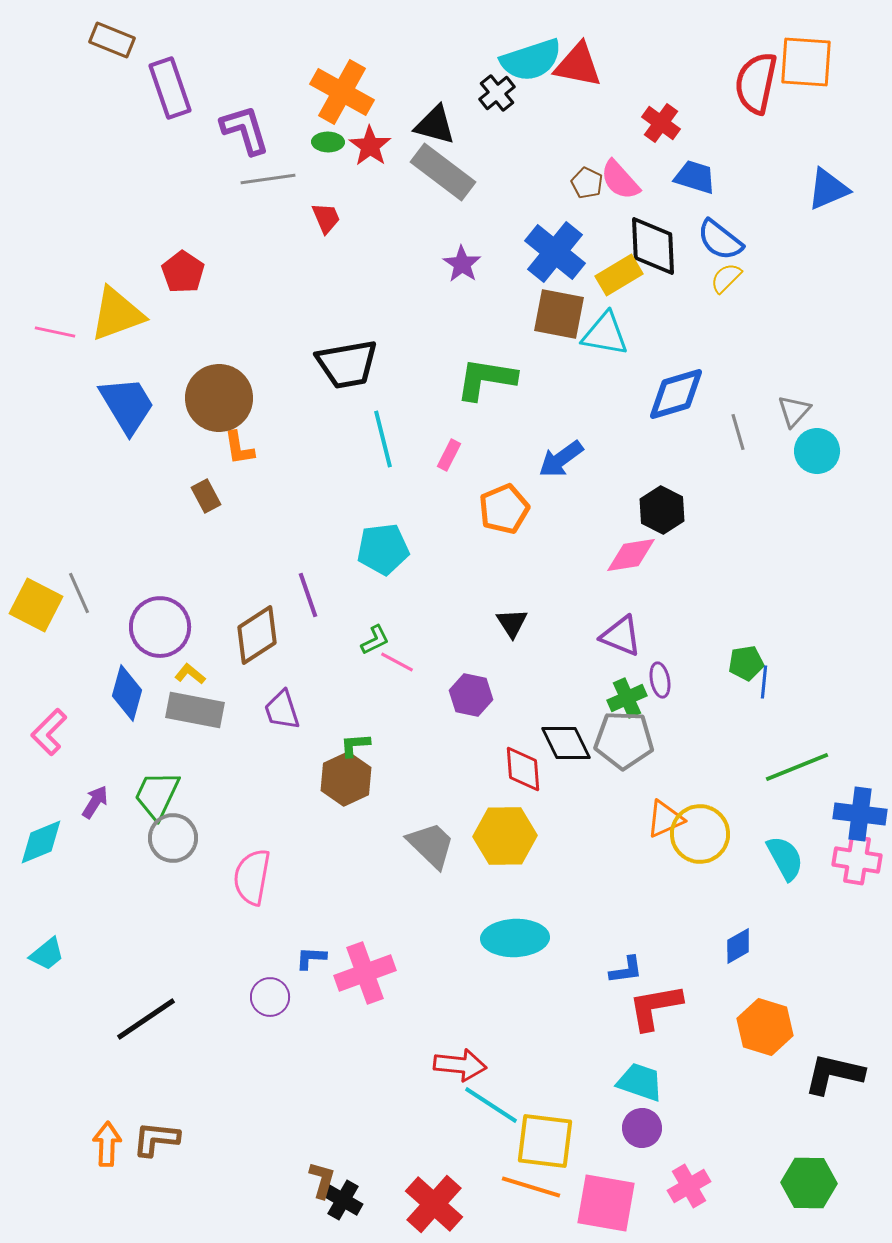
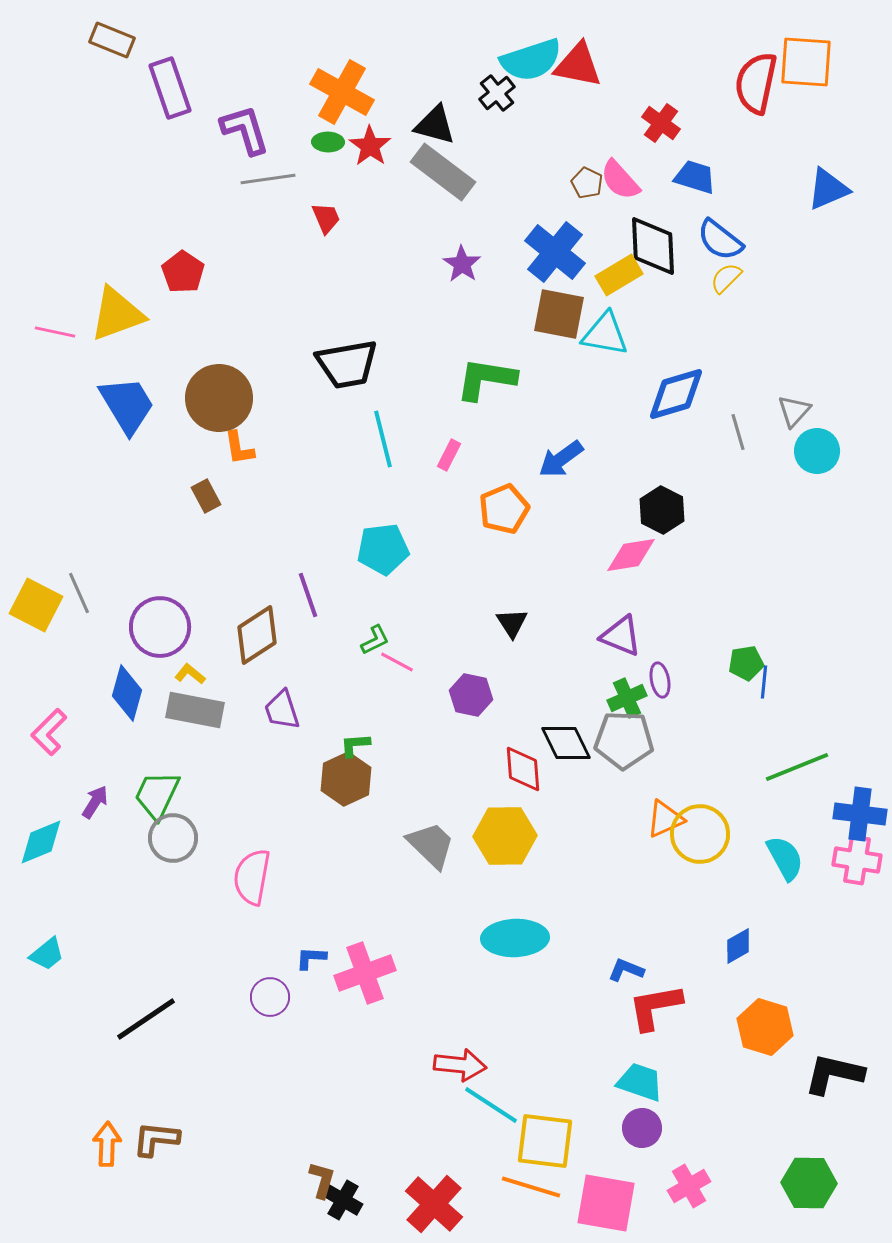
blue L-shape at (626, 970): rotated 150 degrees counterclockwise
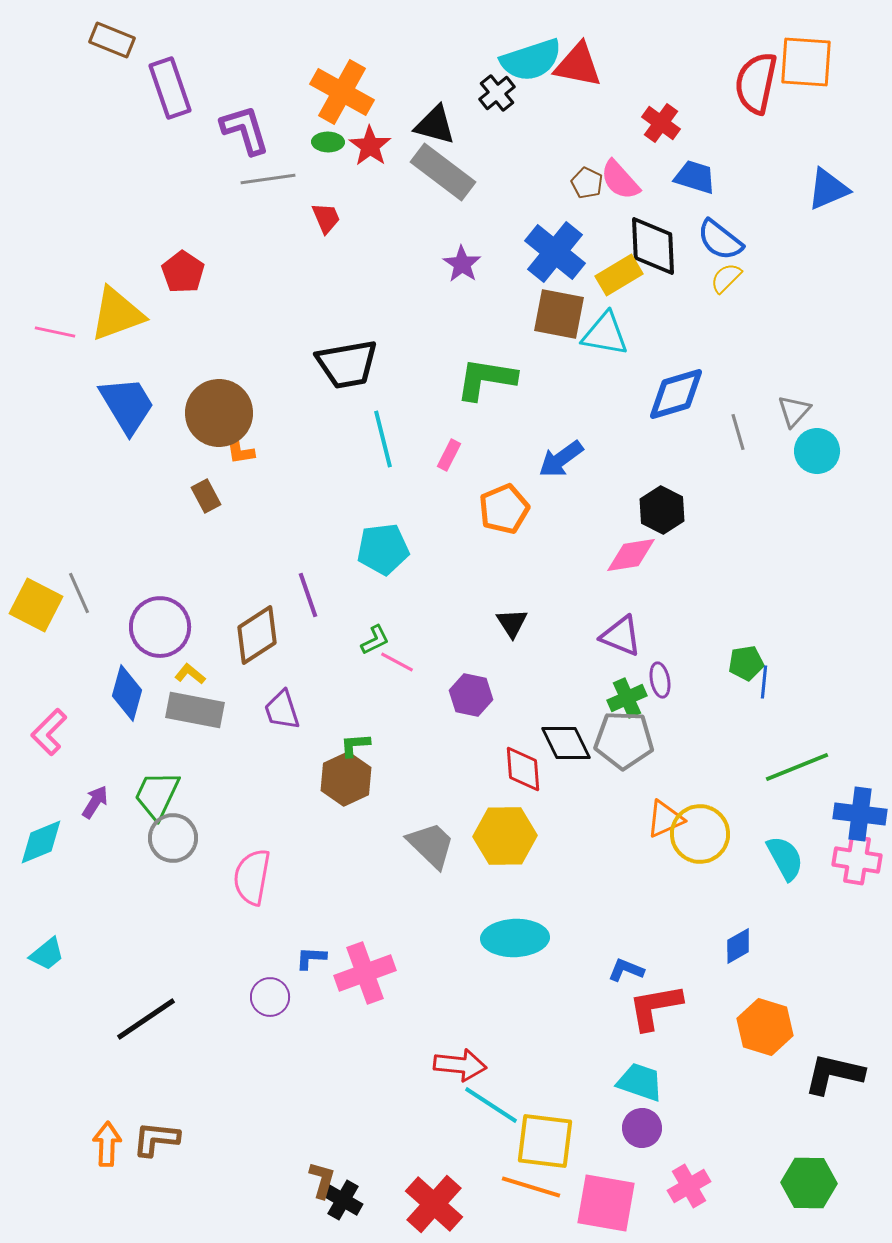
brown circle at (219, 398): moved 15 px down
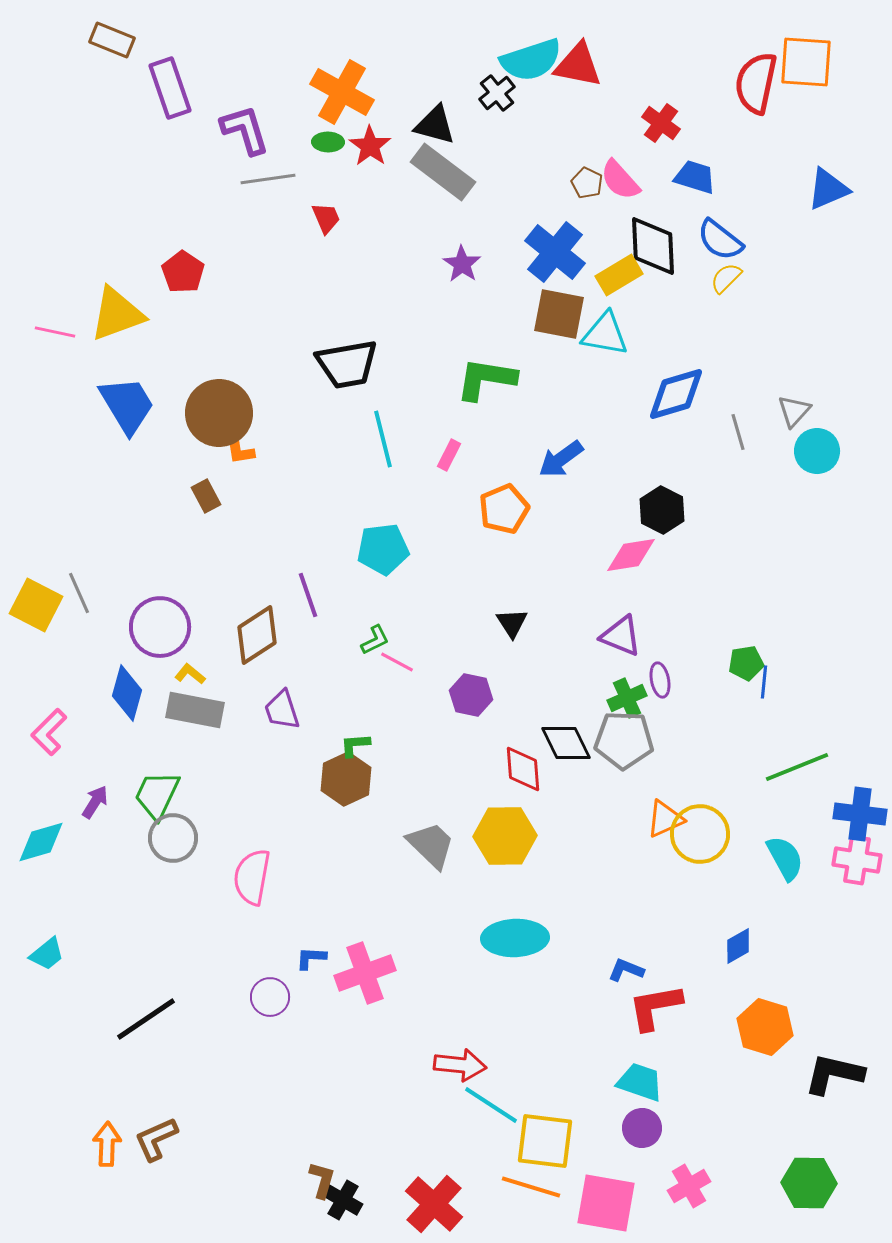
cyan diamond at (41, 842): rotated 6 degrees clockwise
brown L-shape at (156, 1139): rotated 30 degrees counterclockwise
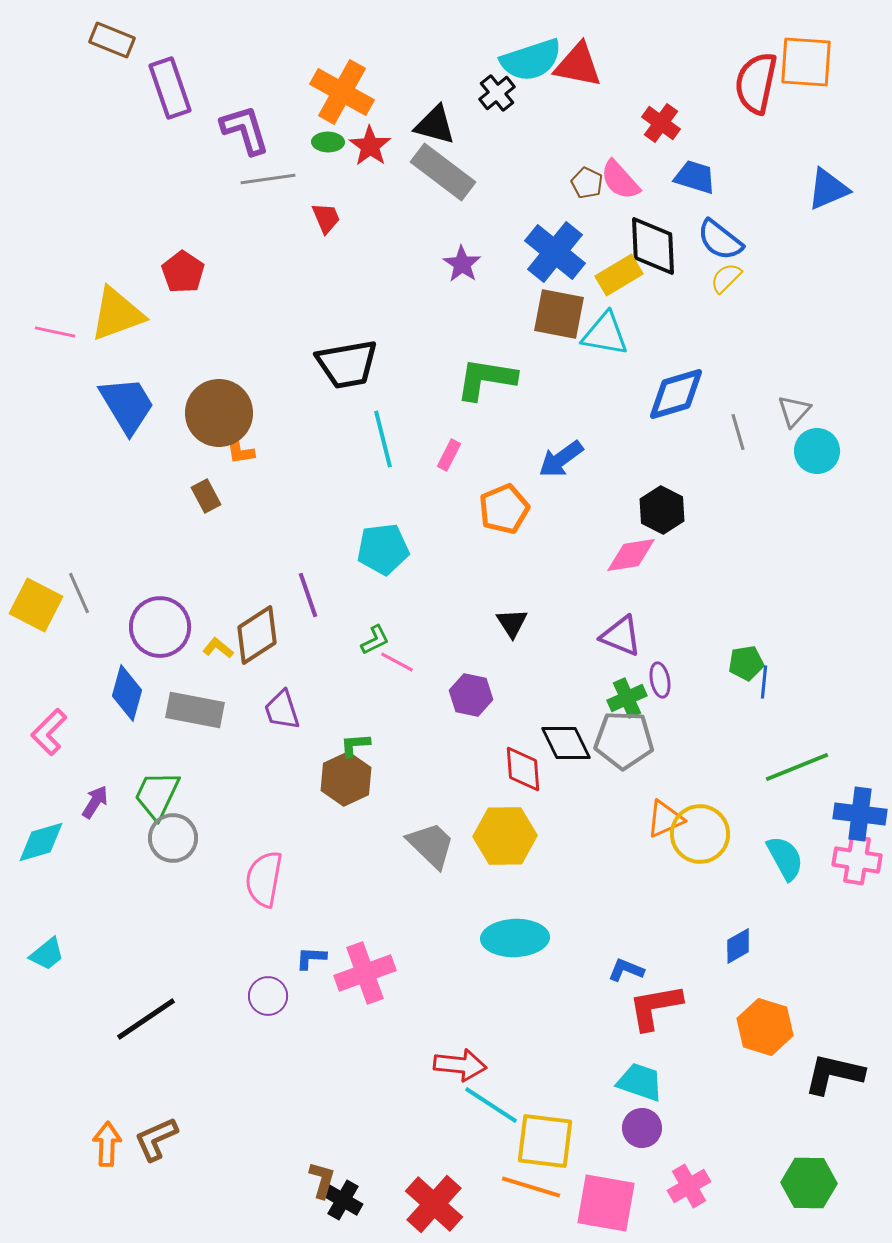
yellow L-shape at (190, 674): moved 28 px right, 26 px up
pink semicircle at (252, 877): moved 12 px right, 2 px down
purple circle at (270, 997): moved 2 px left, 1 px up
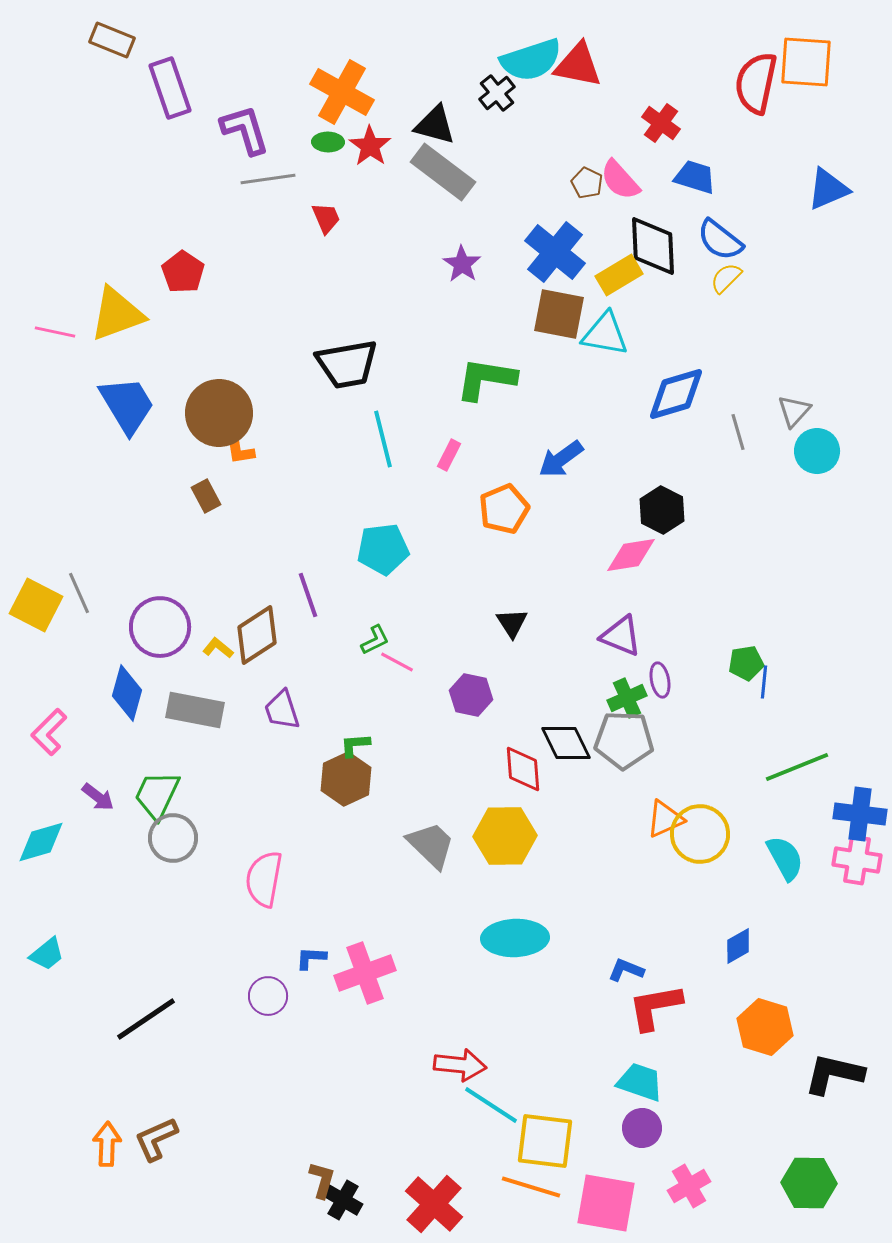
purple arrow at (95, 802): moved 3 px right, 5 px up; rotated 96 degrees clockwise
